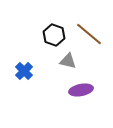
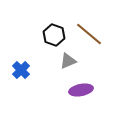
gray triangle: rotated 36 degrees counterclockwise
blue cross: moved 3 px left, 1 px up
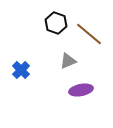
black hexagon: moved 2 px right, 12 px up
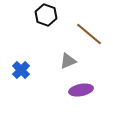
black hexagon: moved 10 px left, 8 px up
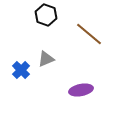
gray triangle: moved 22 px left, 2 px up
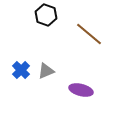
gray triangle: moved 12 px down
purple ellipse: rotated 25 degrees clockwise
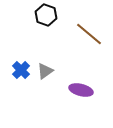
gray triangle: moved 1 px left; rotated 12 degrees counterclockwise
